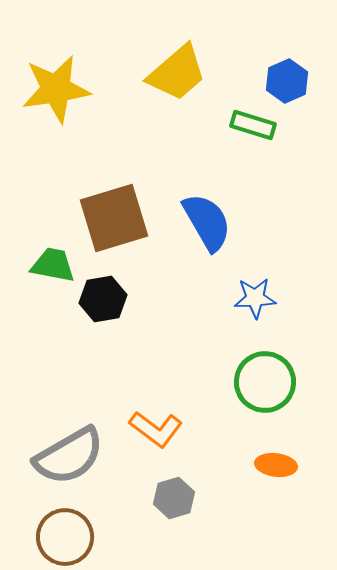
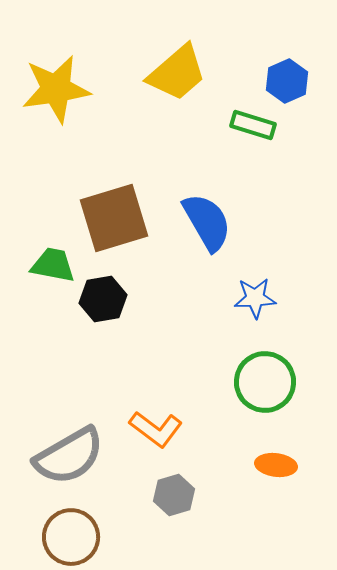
gray hexagon: moved 3 px up
brown circle: moved 6 px right
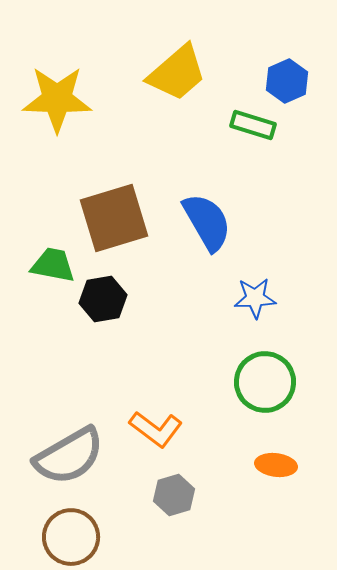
yellow star: moved 1 px right, 10 px down; rotated 10 degrees clockwise
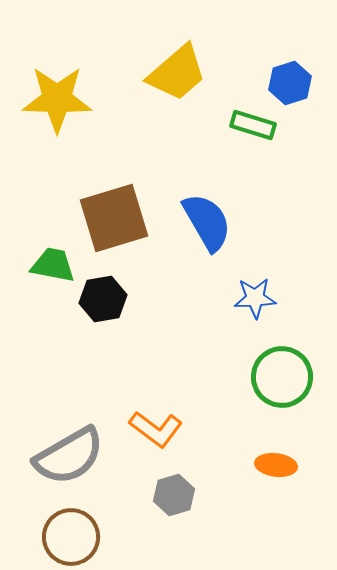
blue hexagon: moved 3 px right, 2 px down; rotated 6 degrees clockwise
green circle: moved 17 px right, 5 px up
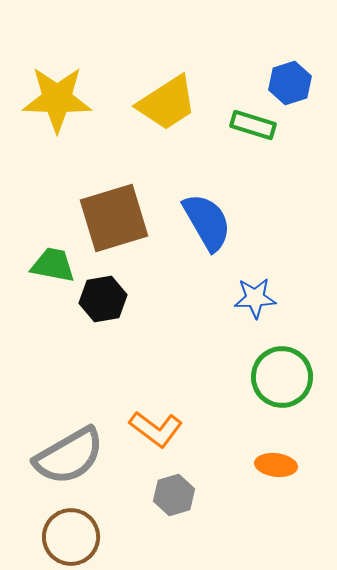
yellow trapezoid: moved 10 px left, 30 px down; rotated 8 degrees clockwise
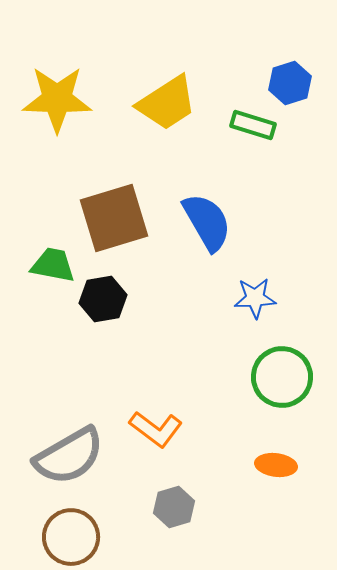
gray hexagon: moved 12 px down
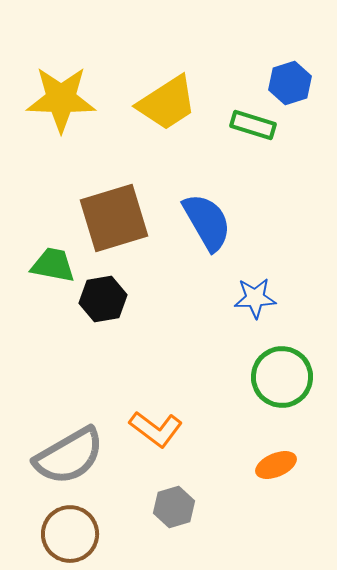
yellow star: moved 4 px right
orange ellipse: rotated 30 degrees counterclockwise
brown circle: moved 1 px left, 3 px up
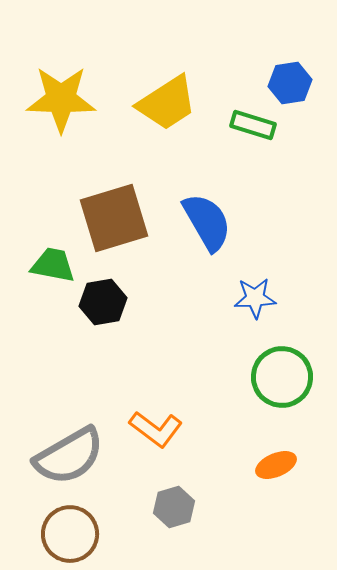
blue hexagon: rotated 9 degrees clockwise
black hexagon: moved 3 px down
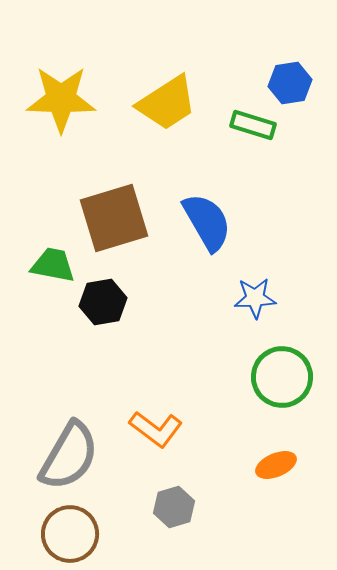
gray semicircle: rotated 30 degrees counterclockwise
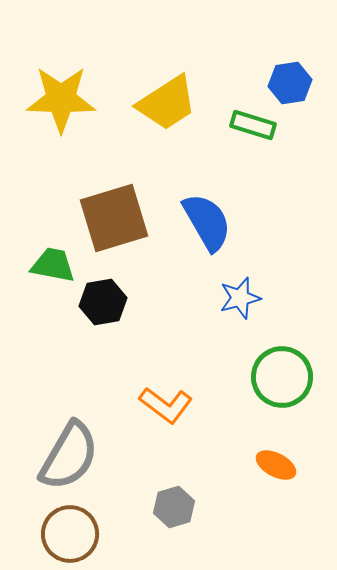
blue star: moved 15 px left; rotated 12 degrees counterclockwise
orange L-shape: moved 10 px right, 24 px up
orange ellipse: rotated 51 degrees clockwise
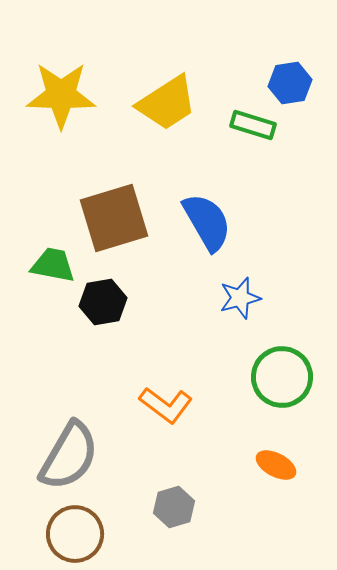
yellow star: moved 4 px up
brown circle: moved 5 px right
